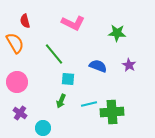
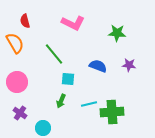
purple star: rotated 24 degrees counterclockwise
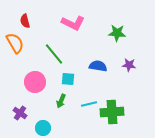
blue semicircle: rotated 12 degrees counterclockwise
pink circle: moved 18 px right
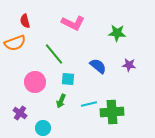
orange semicircle: rotated 100 degrees clockwise
blue semicircle: rotated 30 degrees clockwise
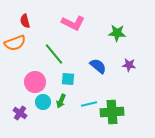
cyan circle: moved 26 px up
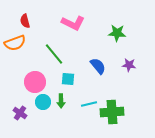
blue semicircle: rotated 12 degrees clockwise
green arrow: rotated 24 degrees counterclockwise
